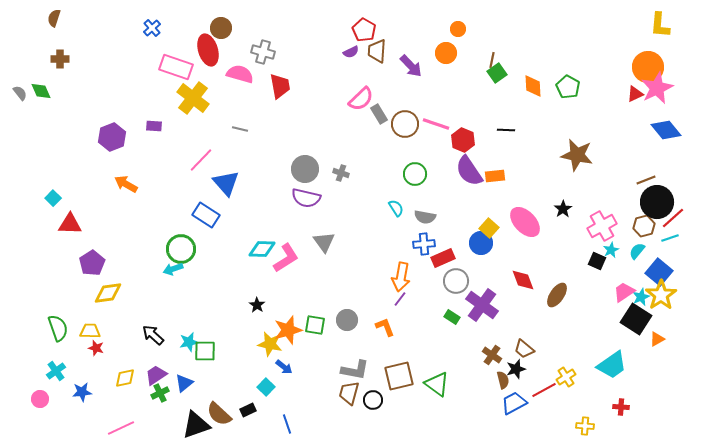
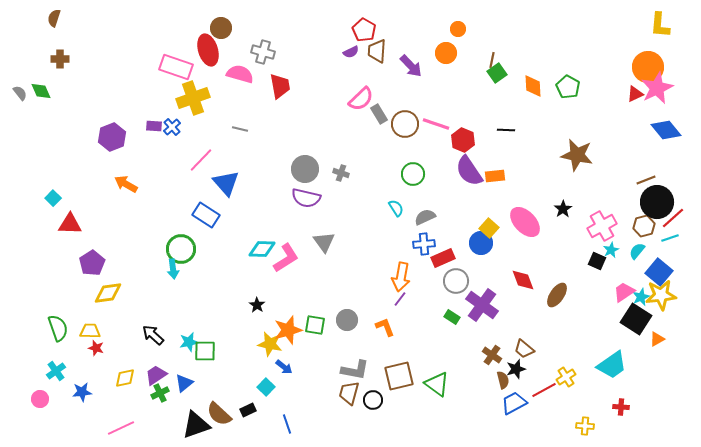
blue cross at (152, 28): moved 20 px right, 99 px down
yellow cross at (193, 98): rotated 32 degrees clockwise
green circle at (415, 174): moved 2 px left
gray semicircle at (425, 217): rotated 145 degrees clockwise
cyan arrow at (173, 269): rotated 78 degrees counterclockwise
yellow star at (661, 295): rotated 28 degrees clockwise
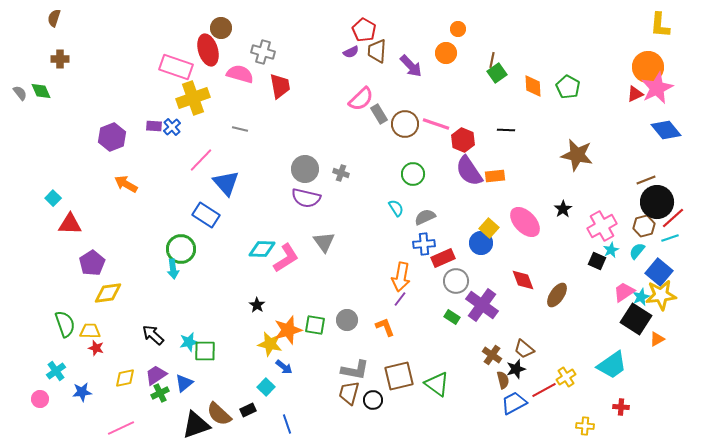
green semicircle at (58, 328): moved 7 px right, 4 px up
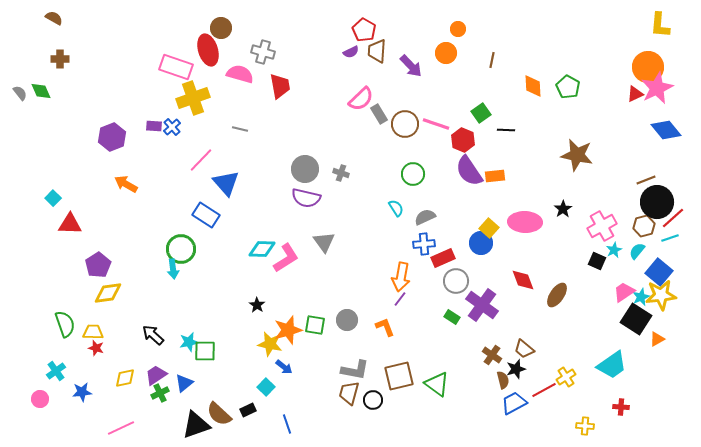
brown semicircle at (54, 18): rotated 102 degrees clockwise
green square at (497, 73): moved 16 px left, 40 px down
pink ellipse at (525, 222): rotated 44 degrees counterclockwise
cyan star at (611, 250): moved 3 px right
purple pentagon at (92, 263): moved 6 px right, 2 px down
yellow trapezoid at (90, 331): moved 3 px right, 1 px down
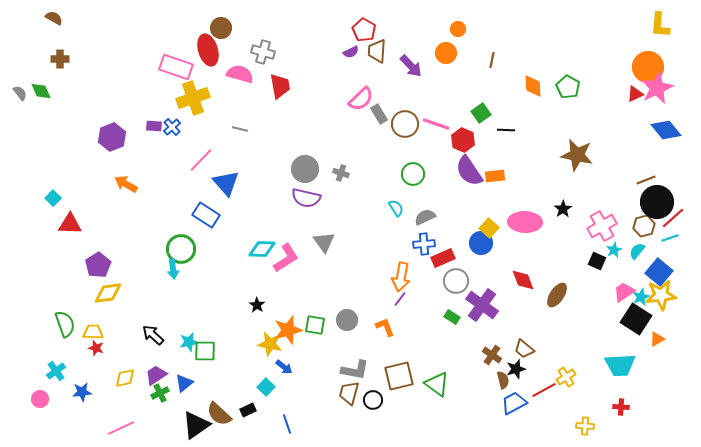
cyan trapezoid at (612, 365): moved 8 px right; rotated 32 degrees clockwise
black triangle at (196, 425): rotated 16 degrees counterclockwise
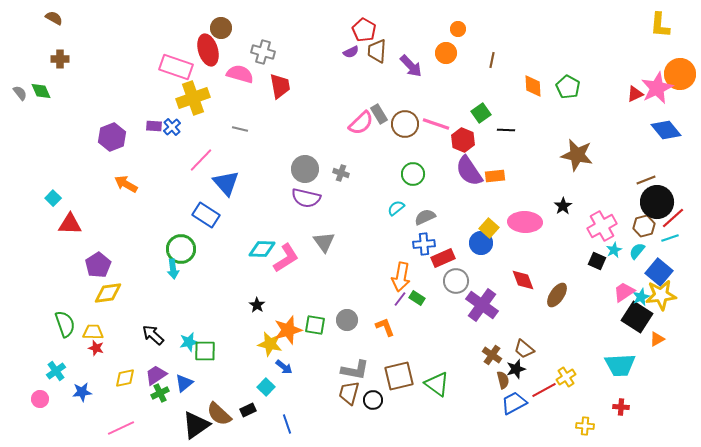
orange circle at (648, 67): moved 32 px right, 7 px down
pink semicircle at (361, 99): moved 24 px down
cyan semicircle at (396, 208): rotated 96 degrees counterclockwise
black star at (563, 209): moved 3 px up
green rectangle at (452, 317): moved 35 px left, 19 px up
black square at (636, 319): moved 1 px right, 2 px up
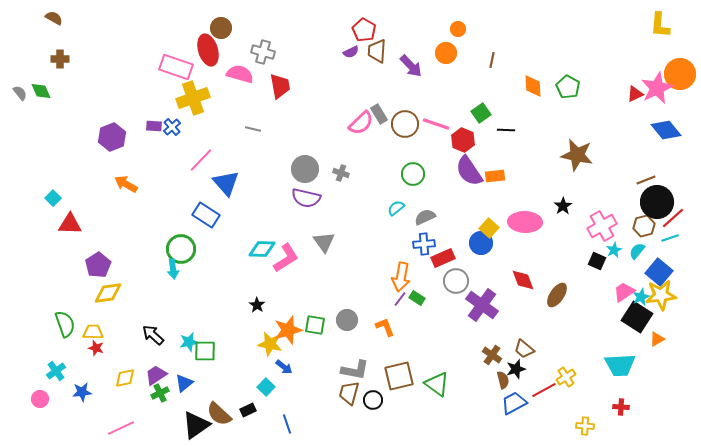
gray line at (240, 129): moved 13 px right
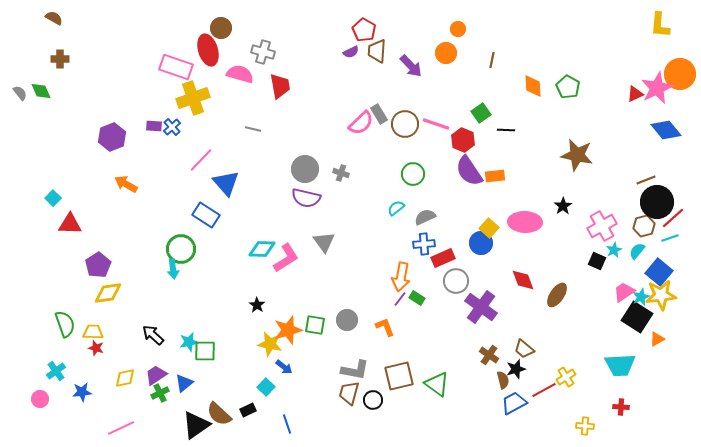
purple cross at (482, 305): moved 1 px left, 2 px down
brown cross at (492, 355): moved 3 px left
